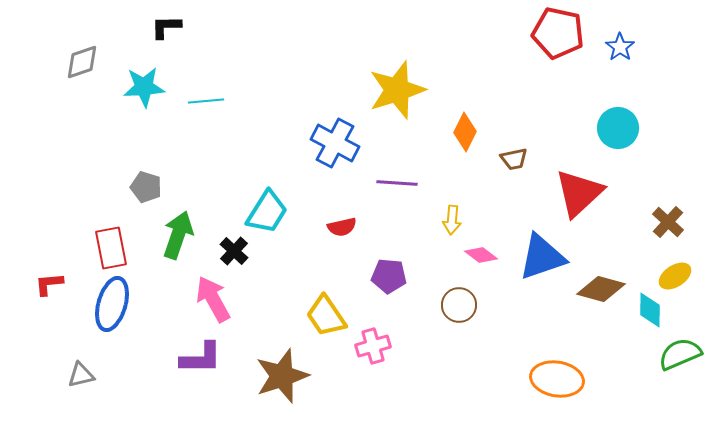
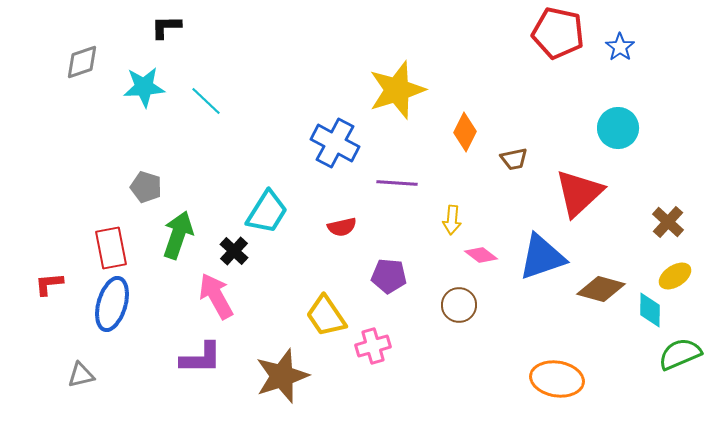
cyan line: rotated 48 degrees clockwise
pink arrow: moved 3 px right, 3 px up
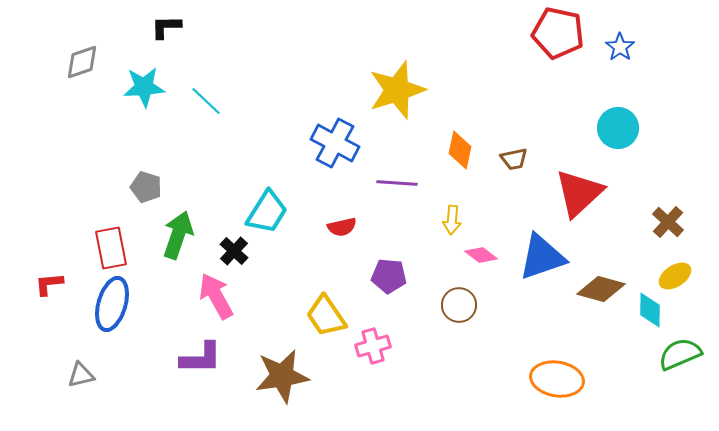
orange diamond: moved 5 px left, 18 px down; rotated 15 degrees counterclockwise
brown star: rotated 10 degrees clockwise
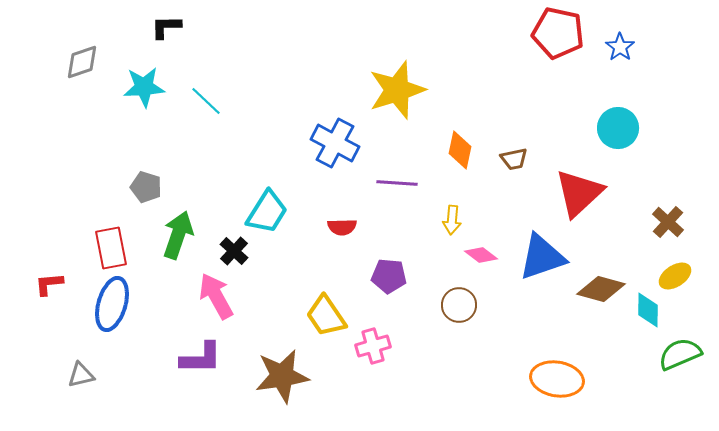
red semicircle: rotated 12 degrees clockwise
cyan diamond: moved 2 px left
